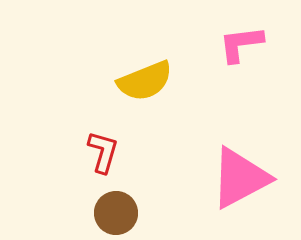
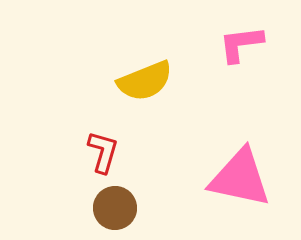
pink triangle: rotated 40 degrees clockwise
brown circle: moved 1 px left, 5 px up
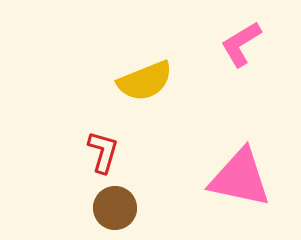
pink L-shape: rotated 24 degrees counterclockwise
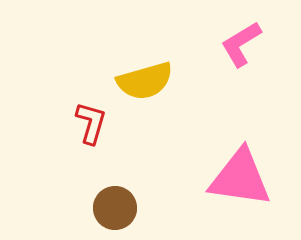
yellow semicircle: rotated 6 degrees clockwise
red L-shape: moved 12 px left, 29 px up
pink triangle: rotated 4 degrees counterclockwise
